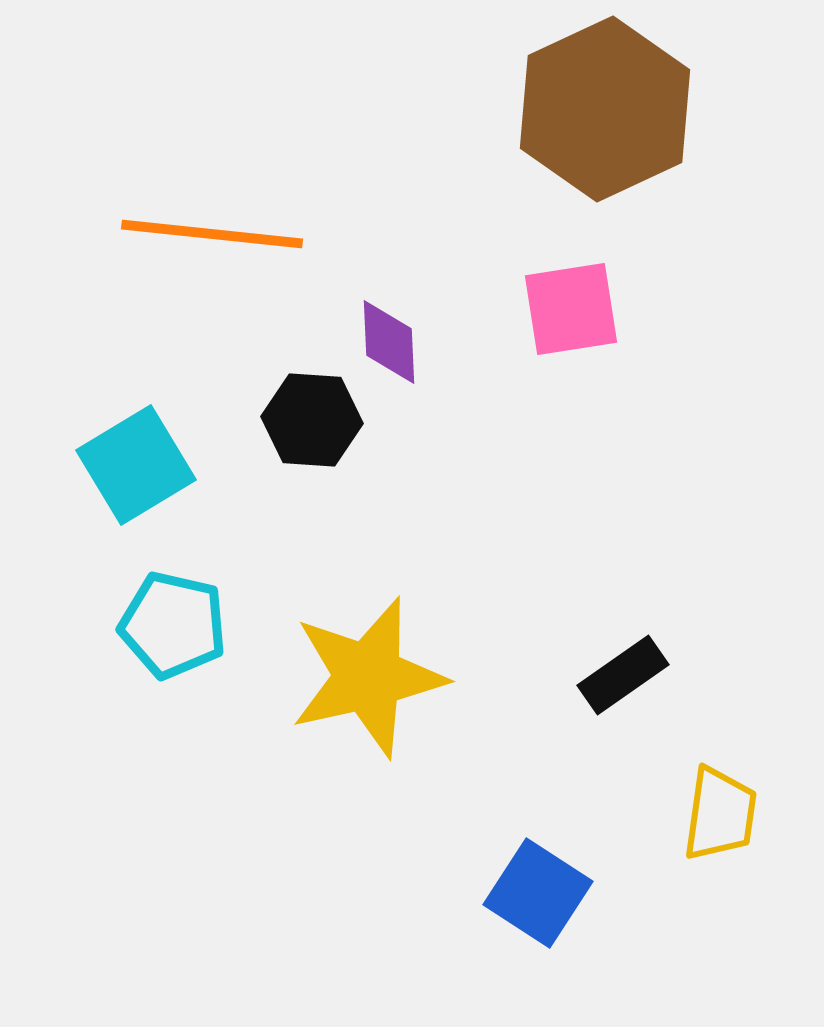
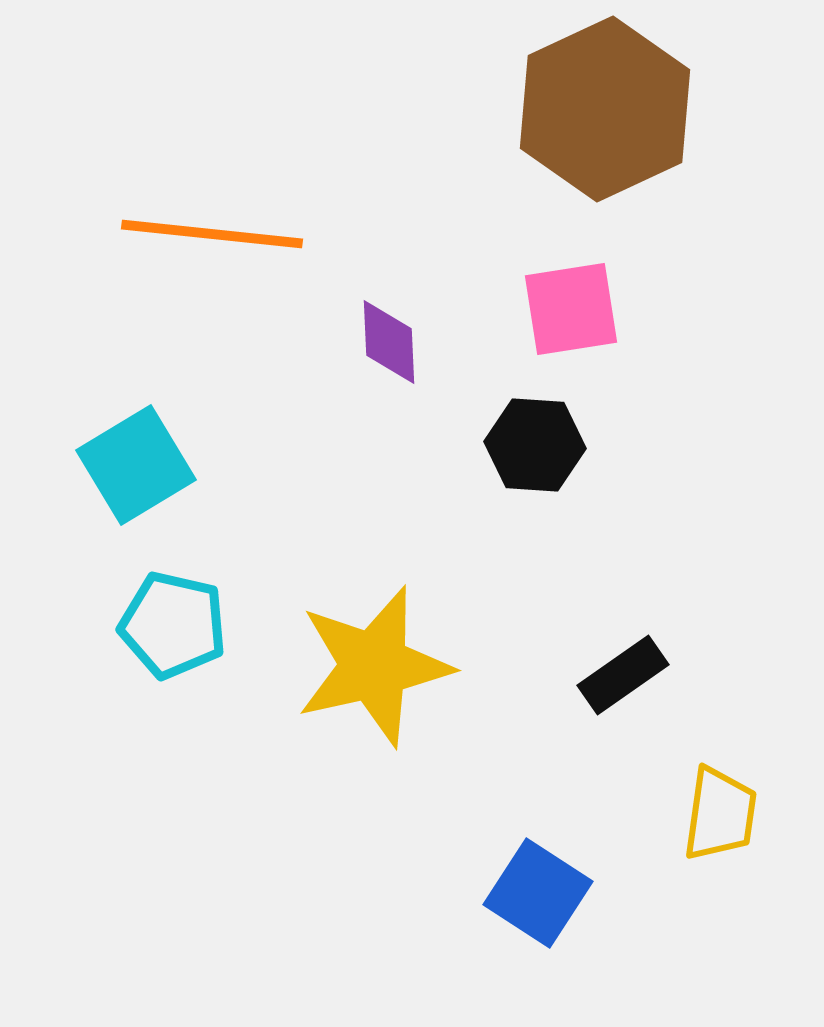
black hexagon: moved 223 px right, 25 px down
yellow star: moved 6 px right, 11 px up
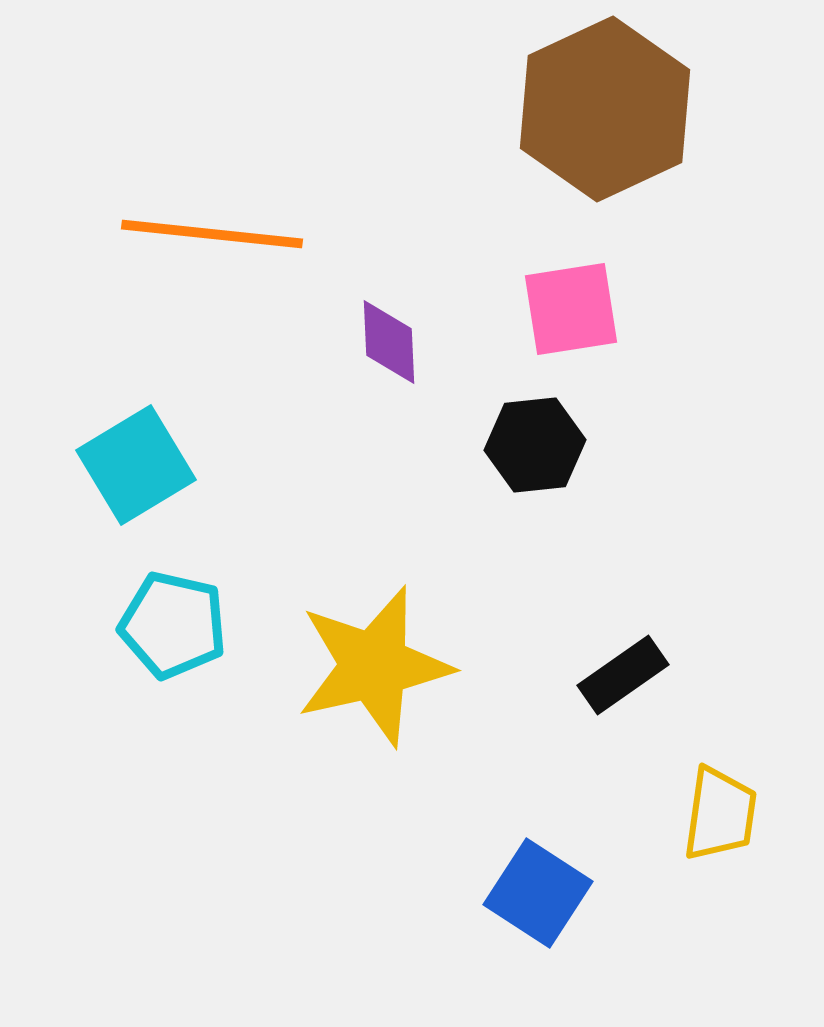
black hexagon: rotated 10 degrees counterclockwise
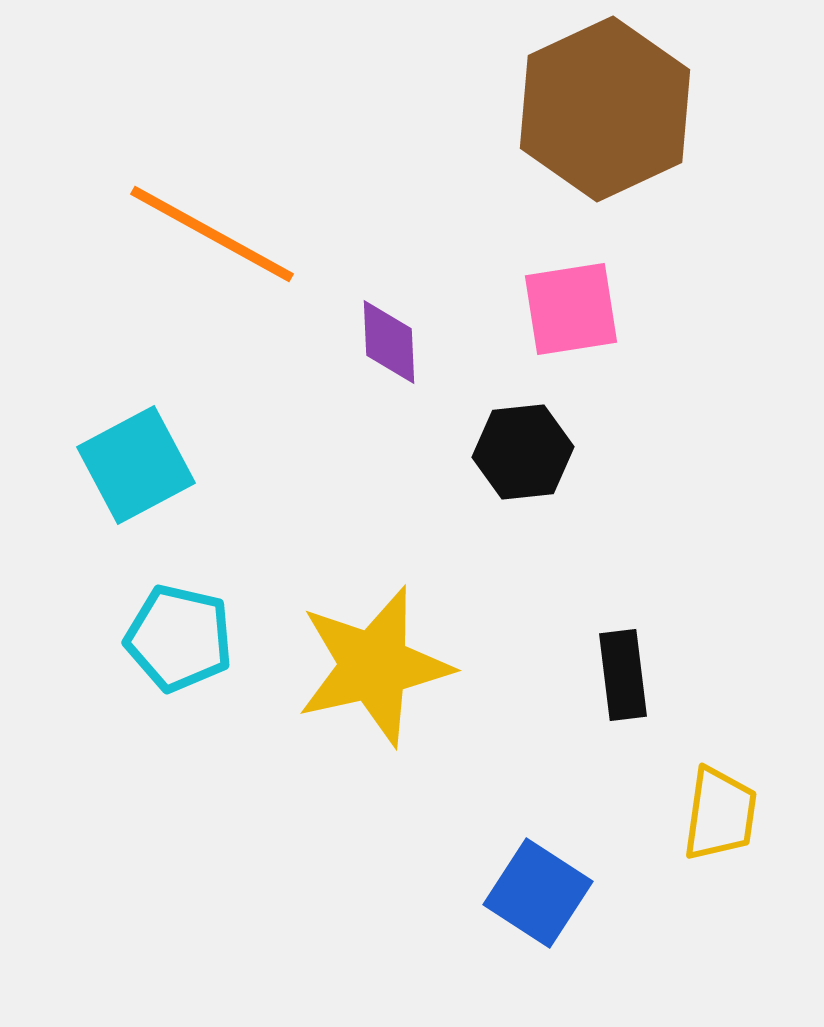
orange line: rotated 23 degrees clockwise
black hexagon: moved 12 px left, 7 px down
cyan square: rotated 3 degrees clockwise
cyan pentagon: moved 6 px right, 13 px down
black rectangle: rotated 62 degrees counterclockwise
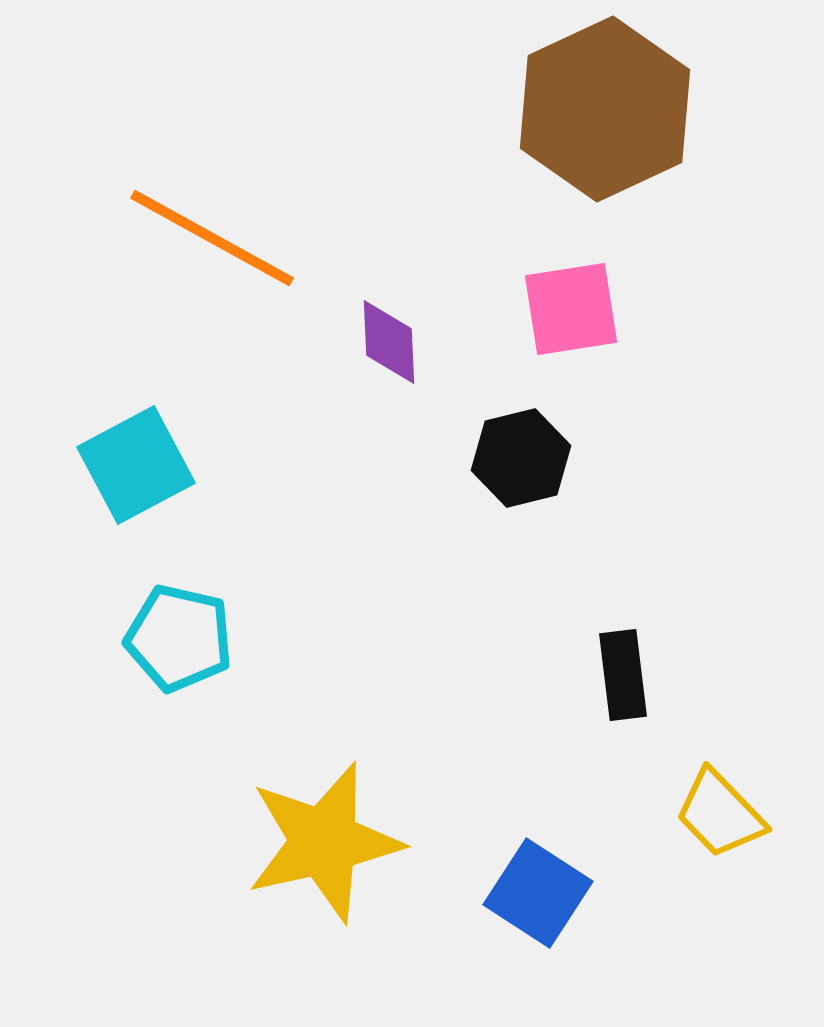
orange line: moved 4 px down
black hexagon: moved 2 px left, 6 px down; rotated 8 degrees counterclockwise
yellow star: moved 50 px left, 176 px down
yellow trapezoid: rotated 128 degrees clockwise
